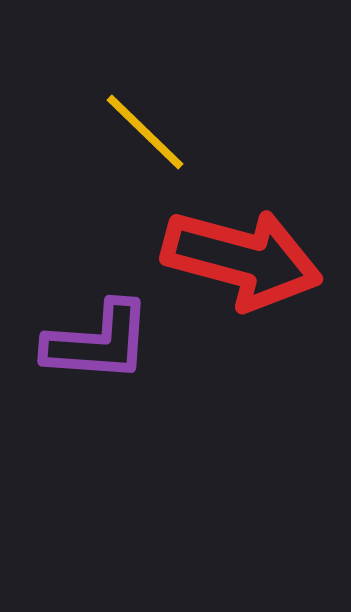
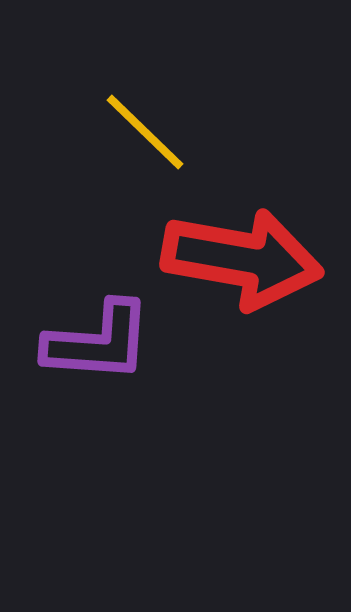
red arrow: rotated 5 degrees counterclockwise
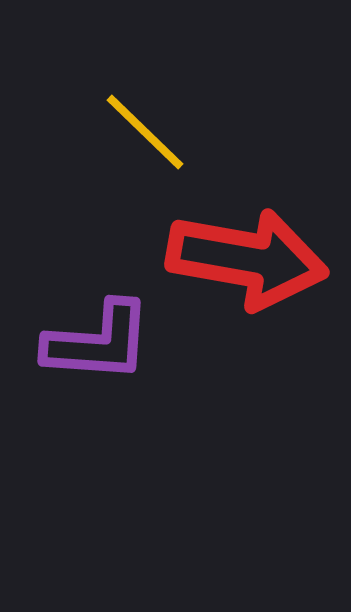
red arrow: moved 5 px right
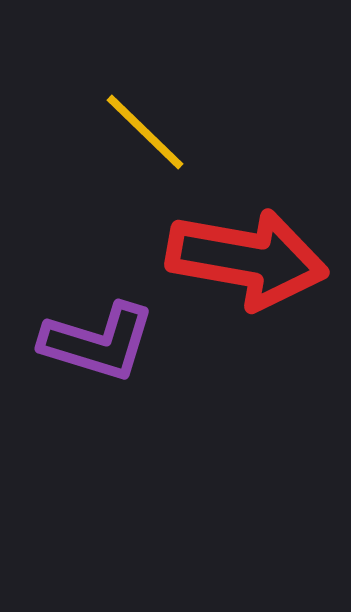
purple L-shape: rotated 13 degrees clockwise
